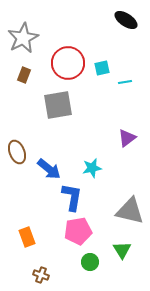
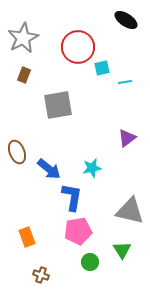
red circle: moved 10 px right, 16 px up
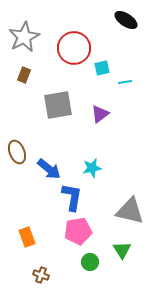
gray star: moved 1 px right, 1 px up
red circle: moved 4 px left, 1 px down
purple triangle: moved 27 px left, 24 px up
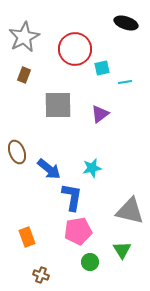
black ellipse: moved 3 px down; rotated 15 degrees counterclockwise
red circle: moved 1 px right, 1 px down
gray square: rotated 8 degrees clockwise
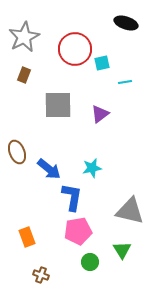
cyan square: moved 5 px up
